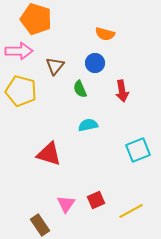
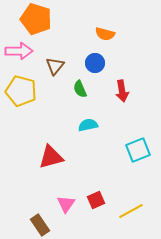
red triangle: moved 2 px right, 3 px down; rotated 32 degrees counterclockwise
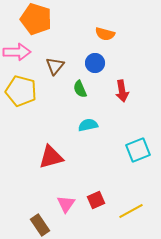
pink arrow: moved 2 px left, 1 px down
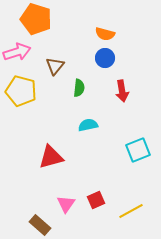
pink arrow: rotated 16 degrees counterclockwise
blue circle: moved 10 px right, 5 px up
green semicircle: moved 1 px left, 1 px up; rotated 150 degrees counterclockwise
brown rectangle: rotated 15 degrees counterclockwise
